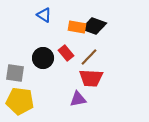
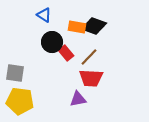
black circle: moved 9 px right, 16 px up
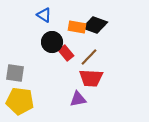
black diamond: moved 1 px right, 1 px up
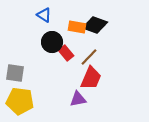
red trapezoid: rotated 70 degrees counterclockwise
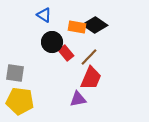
black diamond: rotated 15 degrees clockwise
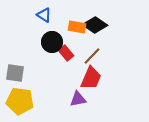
brown line: moved 3 px right, 1 px up
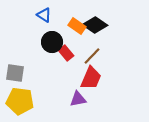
orange rectangle: moved 1 px up; rotated 24 degrees clockwise
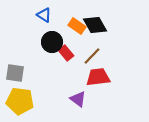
black diamond: rotated 25 degrees clockwise
red trapezoid: moved 7 px right, 1 px up; rotated 120 degrees counterclockwise
purple triangle: rotated 48 degrees clockwise
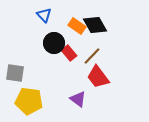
blue triangle: rotated 14 degrees clockwise
black circle: moved 2 px right, 1 px down
red rectangle: moved 3 px right
red trapezoid: rotated 120 degrees counterclockwise
yellow pentagon: moved 9 px right
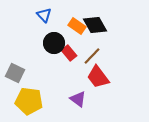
gray square: rotated 18 degrees clockwise
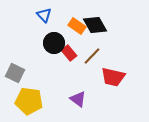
red trapezoid: moved 15 px right; rotated 40 degrees counterclockwise
